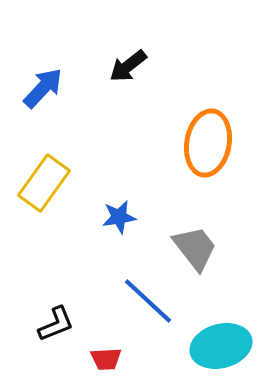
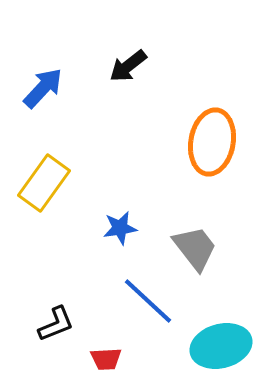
orange ellipse: moved 4 px right, 1 px up
blue star: moved 1 px right, 11 px down
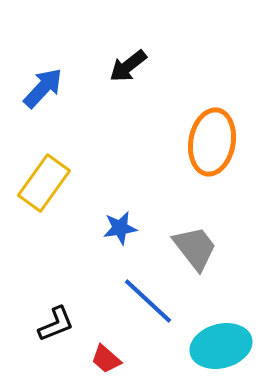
red trapezoid: rotated 44 degrees clockwise
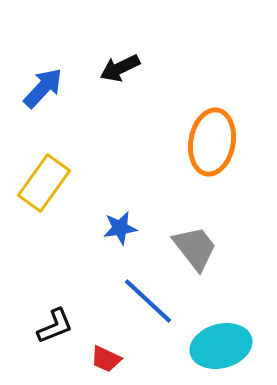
black arrow: moved 8 px left, 2 px down; rotated 12 degrees clockwise
black L-shape: moved 1 px left, 2 px down
red trapezoid: rotated 16 degrees counterclockwise
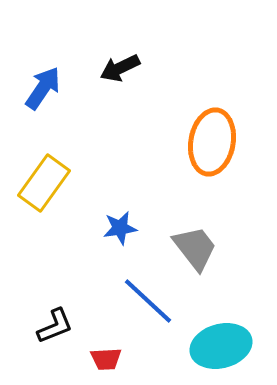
blue arrow: rotated 9 degrees counterclockwise
red trapezoid: rotated 28 degrees counterclockwise
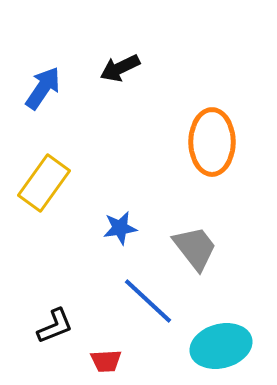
orange ellipse: rotated 10 degrees counterclockwise
red trapezoid: moved 2 px down
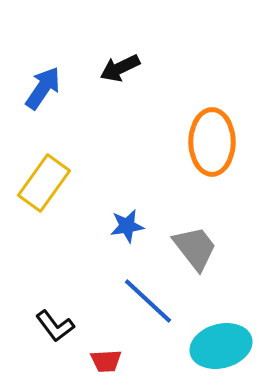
blue star: moved 7 px right, 2 px up
black L-shape: rotated 75 degrees clockwise
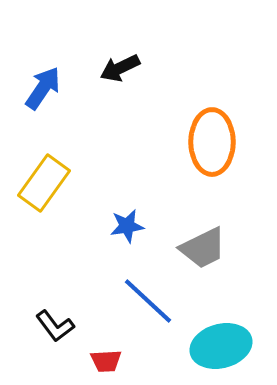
gray trapezoid: moved 8 px right; rotated 102 degrees clockwise
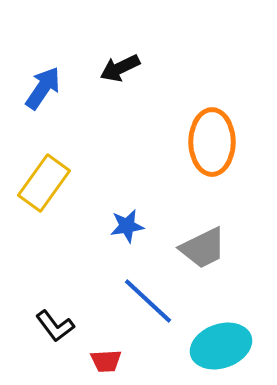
cyan ellipse: rotated 4 degrees counterclockwise
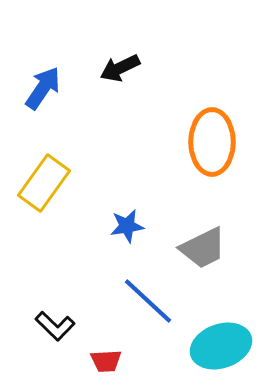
black L-shape: rotated 9 degrees counterclockwise
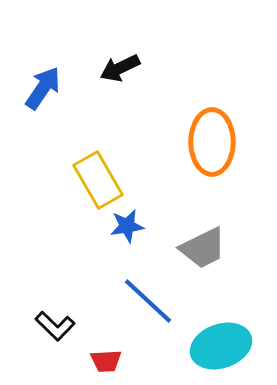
yellow rectangle: moved 54 px right, 3 px up; rotated 66 degrees counterclockwise
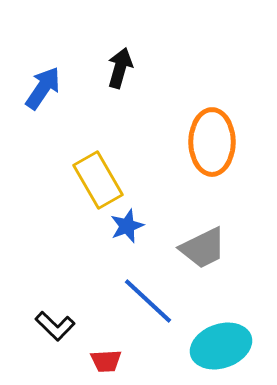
black arrow: rotated 132 degrees clockwise
blue star: rotated 12 degrees counterclockwise
